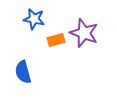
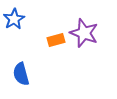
blue star: moved 20 px left; rotated 30 degrees clockwise
blue semicircle: moved 2 px left, 2 px down
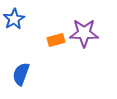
purple star: rotated 20 degrees counterclockwise
blue semicircle: rotated 35 degrees clockwise
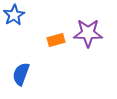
blue star: moved 4 px up
purple star: moved 4 px right
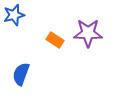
blue star: rotated 15 degrees clockwise
orange rectangle: moved 1 px left; rotated 48 degrees clockwise
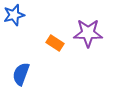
orange rectangle: moved 3 px down
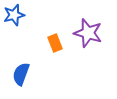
purple star: rotated 16 degrees clockwise
orange rectangle: rotated 36 degrees clockwise
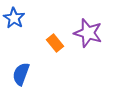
blue star: moved 3 px down; rotated 25 degrees counterclockwise
orange rectangle: rotated 18 degrees counterclockwise
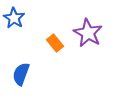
purple star: rotated 12 degrees clockwise
